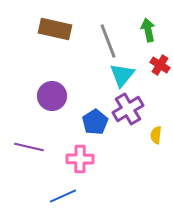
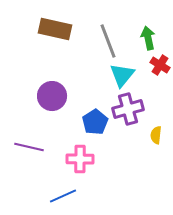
green arrow: moved 8 px down
purple cross: rotated 16 degrees clockwise
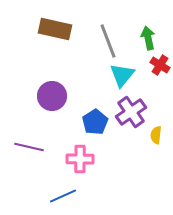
purple cross: moved 3 px right, 3 px down; rotated 20 degrees counterclockwise
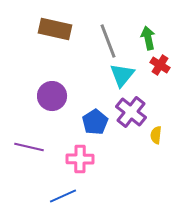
purple cross: rotated 16 degrees counterclockwise
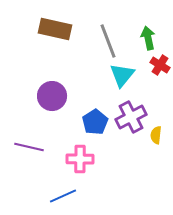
purple cross: moved 5 px down; rotated 24 degrees clockwise
